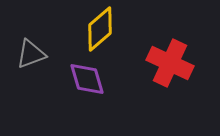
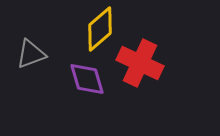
red cross: moved 30 px left
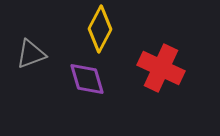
yellow diamond: rotated 21 degrees counterclockwise
red cross: moved 21 px right, 5 px down
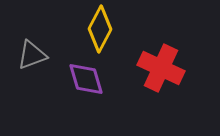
gray triangle: moved 1 px right, 1 px down
purple diamond: moved 1 px left
